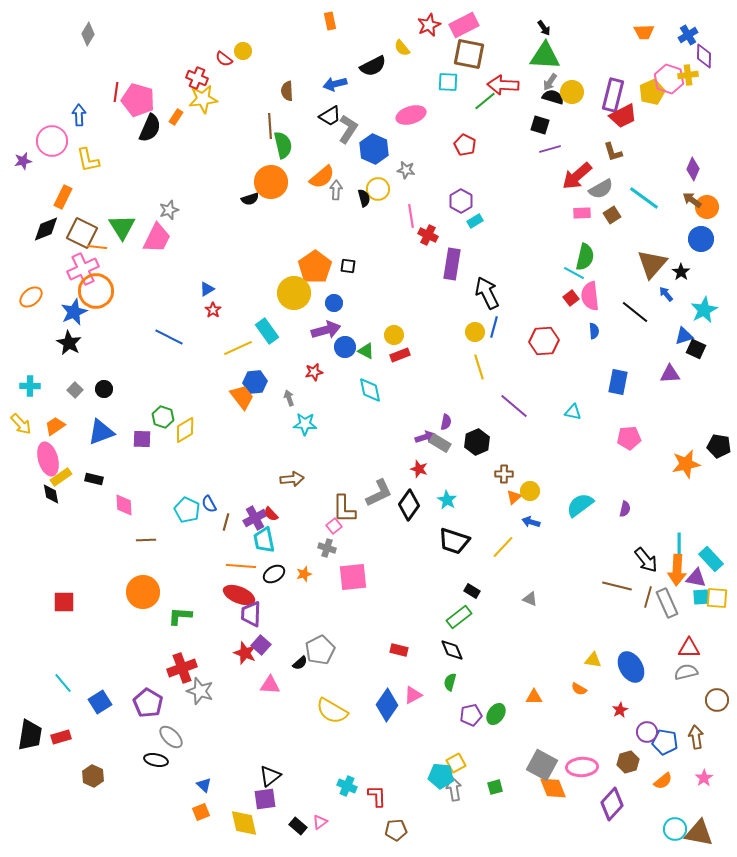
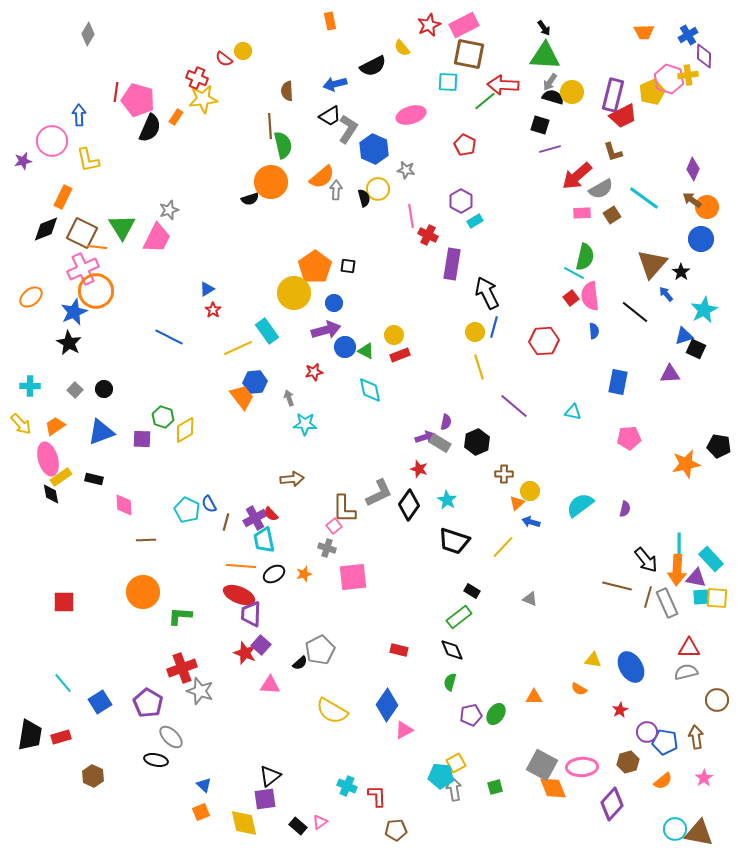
orange triangle at (514, 497): moved 3 px right, 6 px down
pink triangle at (413, 695): moved 9 px left, 35 px down
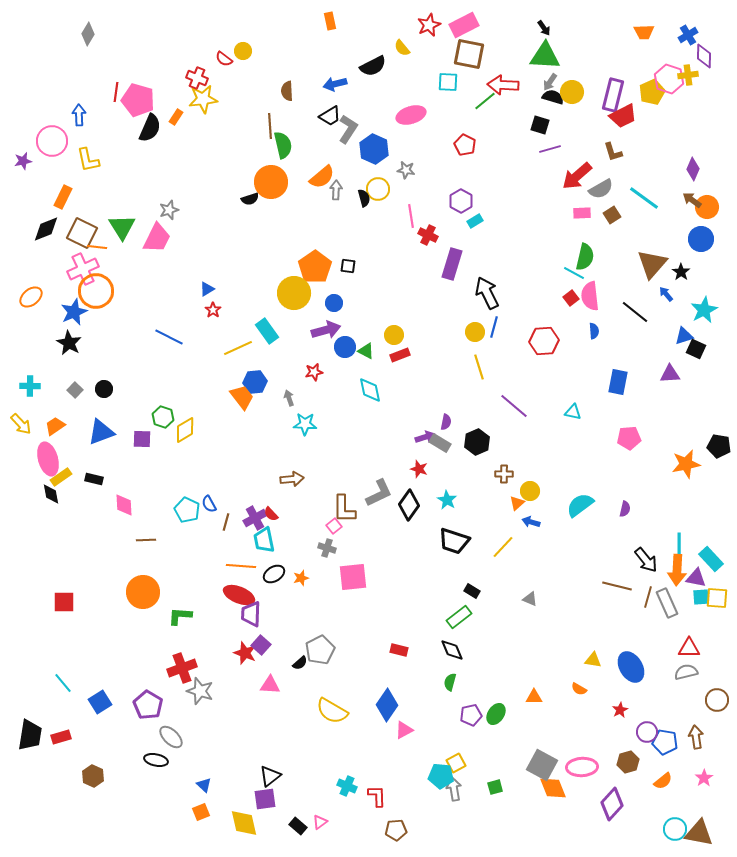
purple rectangle at (452, 264): rotated 8 degrees clockwise
orange star at (304, 574): moved 3 px left, 4 px down
purple pentagon at (148, 703): moved 2 px down
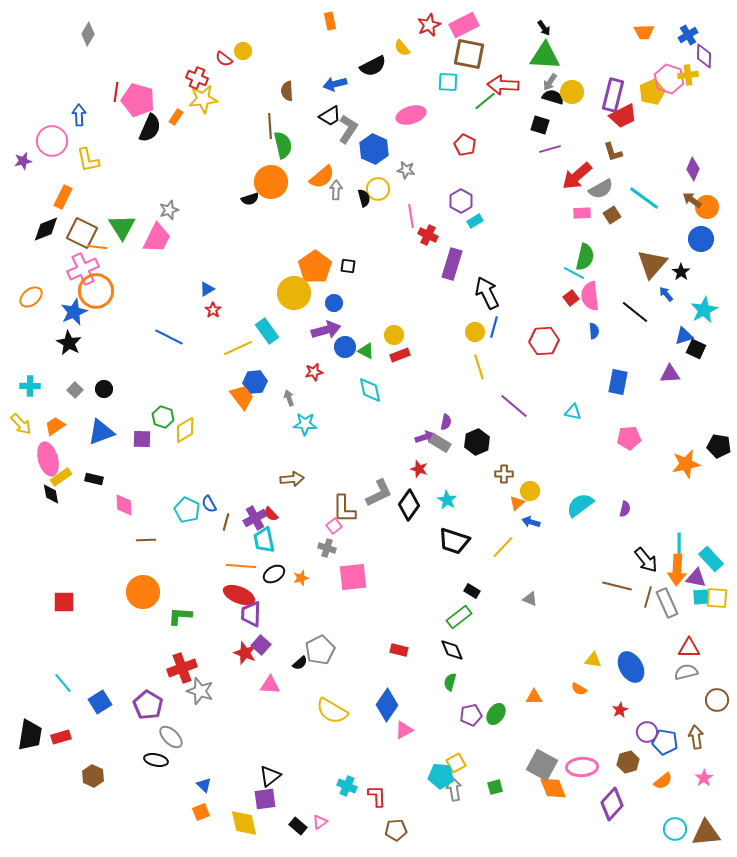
brown triangle at (699, 833): moved 7 px right; rotated 16 degrees counterclockwise
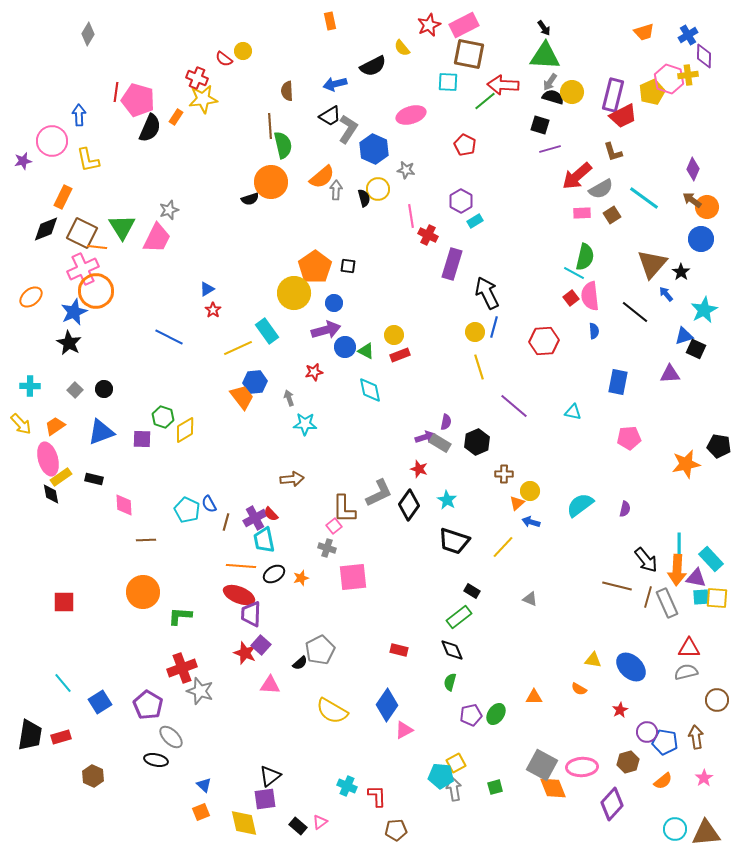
orange trapezoid at (644, 32): rotated 15 degrees counterclockwise
blue ellipse at (631, 667): rotated 16 degrees counterclockwise
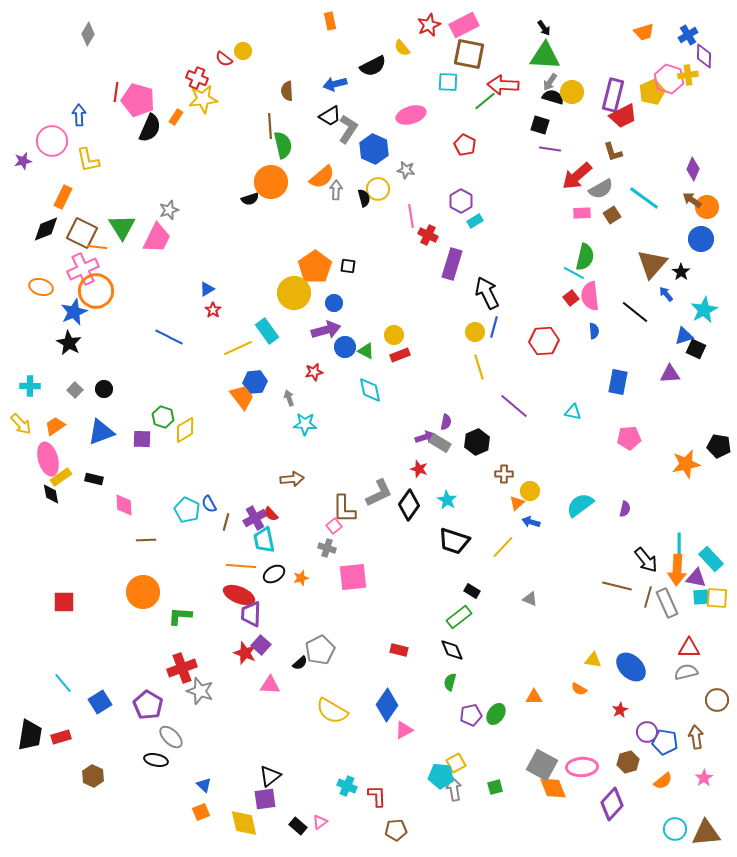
purple line at (550, 149): rotated 25 degrees clockwise
orange ellipse at (31, 297): moved 10 px right, 10 px up; rotated 55 degrees clockwise
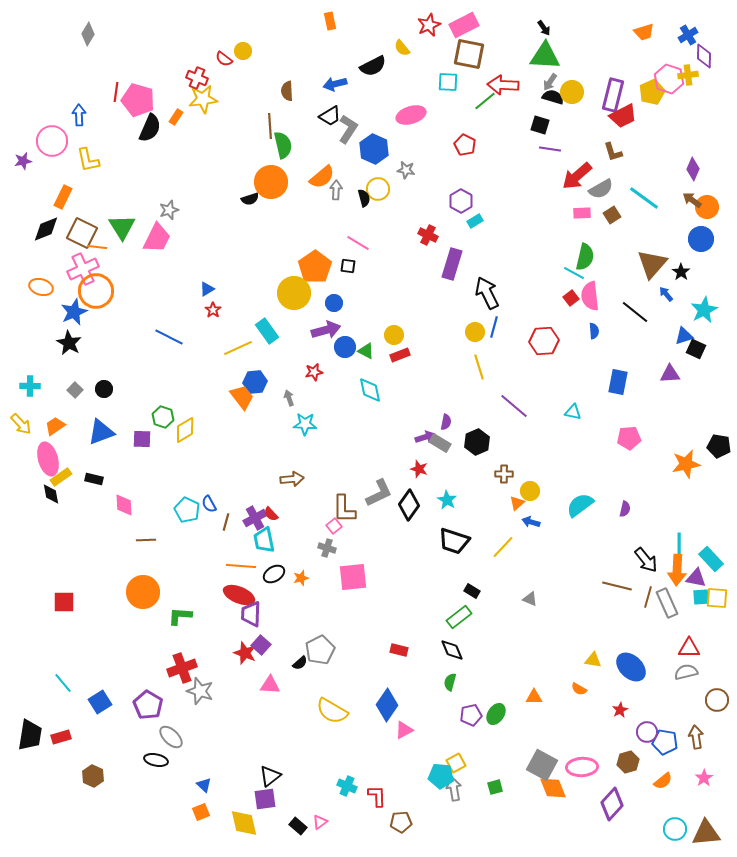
pink line at (411, 216): moved 53 px left, 27 px down; rotated 50 degrees counterclockwise
brown pentagon at (396, 830): moved 5 px right, 8 px up
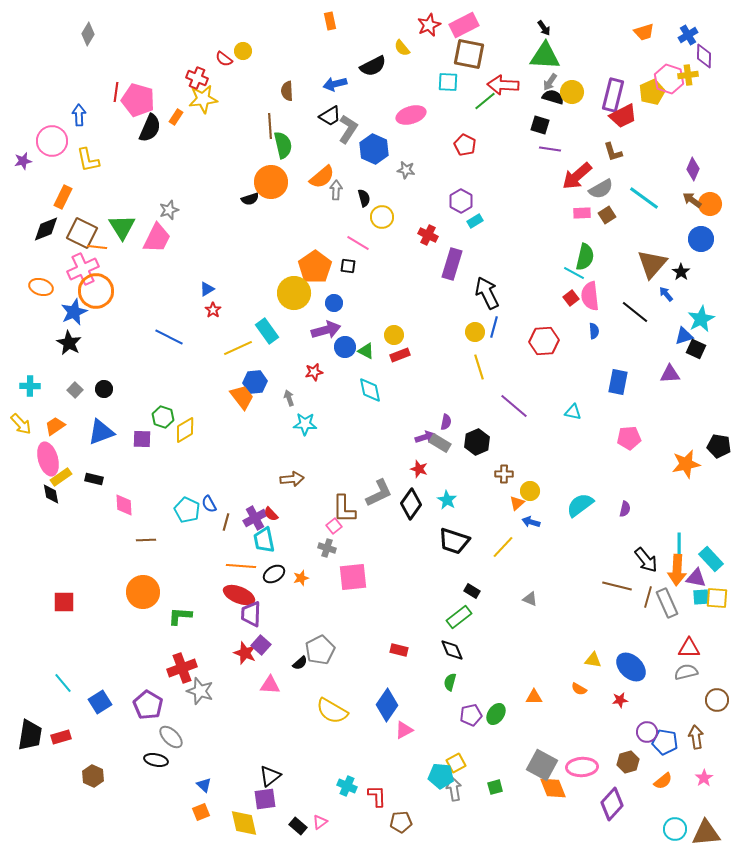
yellow circle at (378, 189): moved 4 px right, 28 px down
orange circle at (707, 207): moved 3 px right, 3 px up
brown square at (612, 215): moved 5 px left
cyan star at (704, 310): moved 3 px left, 9 px down
black diamond at (409, 505): moved 2 px right, 1 px up
red star at (620, 710): moved 10 px up; rotated 21 degrees clockwise
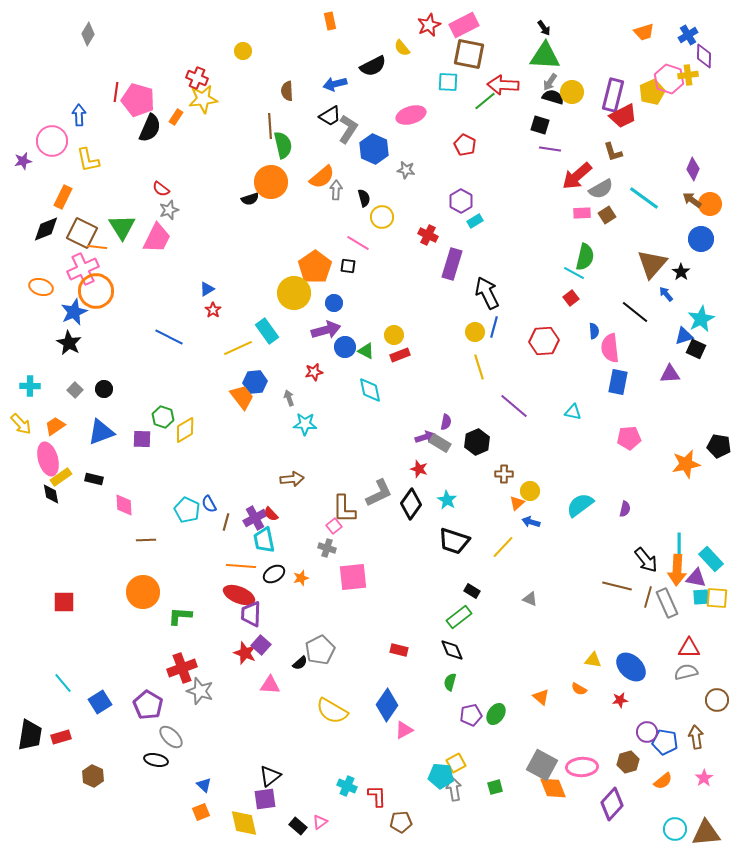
red semicircle at (224, 59): moved 63 px left, 130 px down
pink semicircle at (590, 296): moved 20 px right, 52 px down
orange triangle at (534, 697): moved 7 px right; rotated 42 degrees clockwise
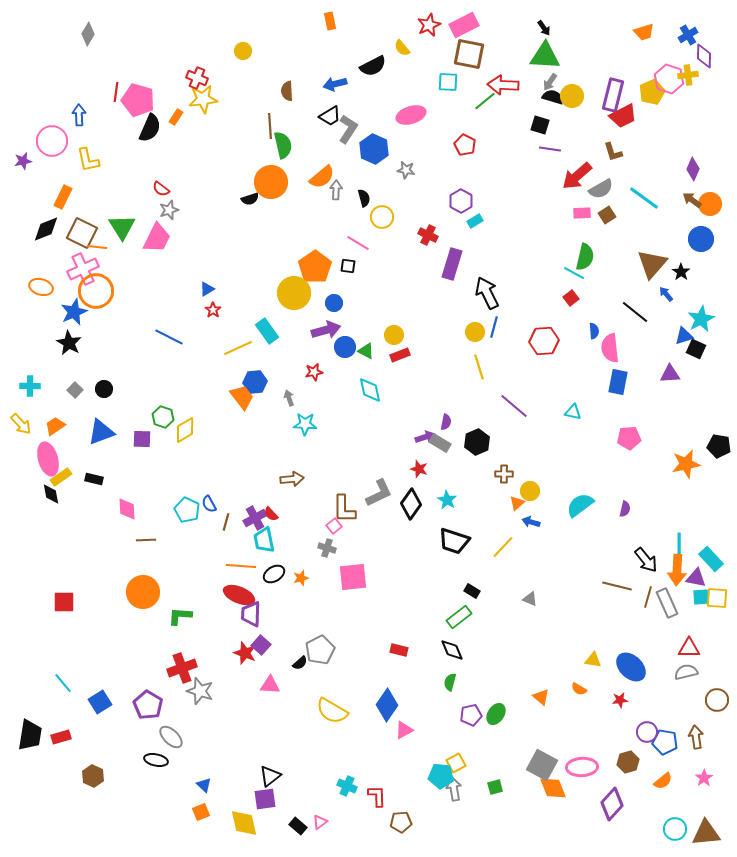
yellow circle at (572, 92): moved 4 px down
pink diamond at (124, 505): moved 3 px right, 4 px down
